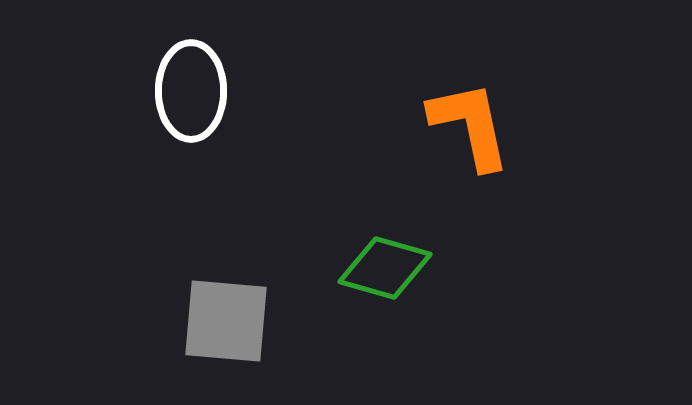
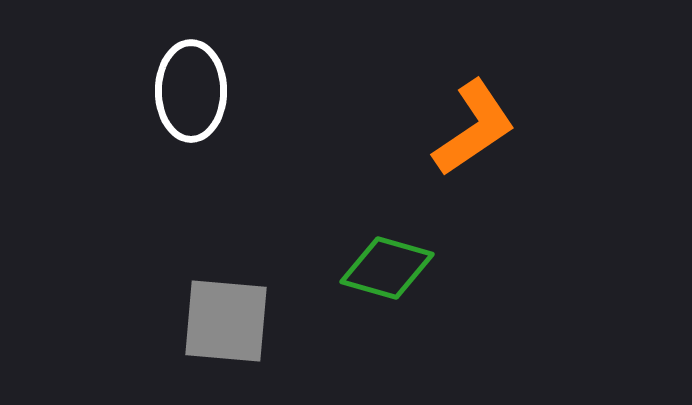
orange L-shape: moved 4 px right, 3 px down; rotated 68 degrees clockwise
green diamond: moved 2 px right
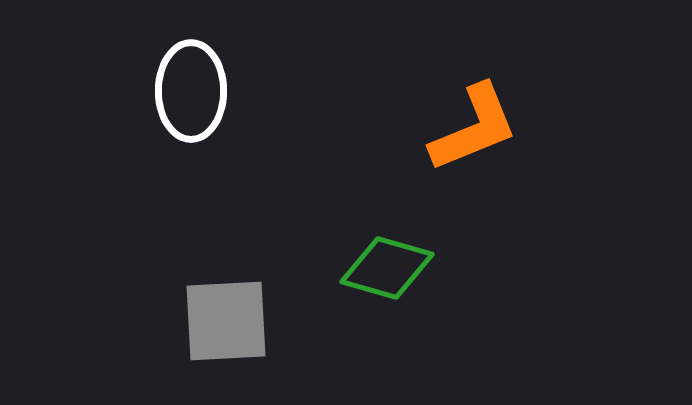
orange L-shape: rotated 12 degrees clockwise
gray square: rotated 8 degrees counterclockwise
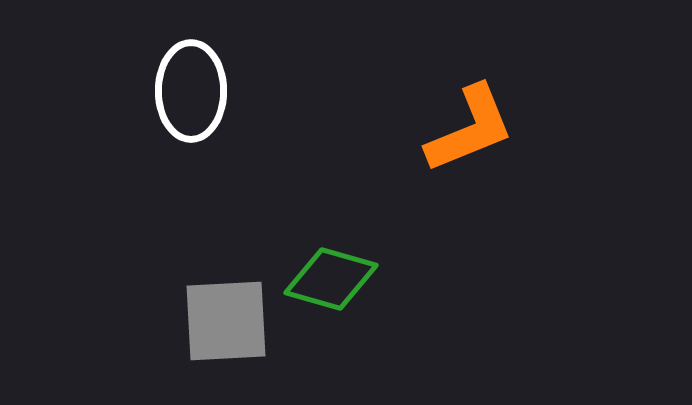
orange L-shape: moved 4 px left, 1 px down
green diamond: moved 56 px left, 11 px down
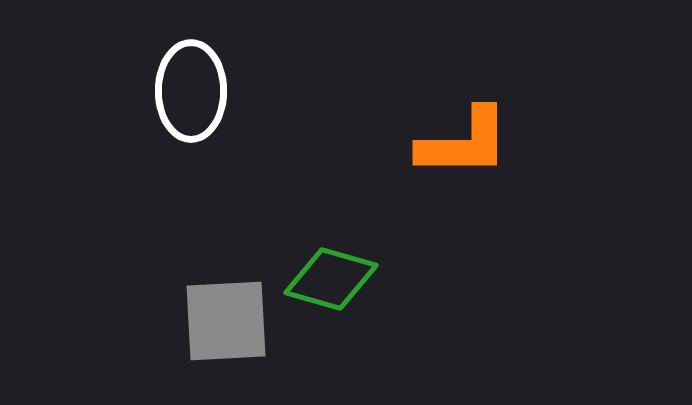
orange L-shape: moved 6 px left, 14 px down; rotated 22 degrees clockwise
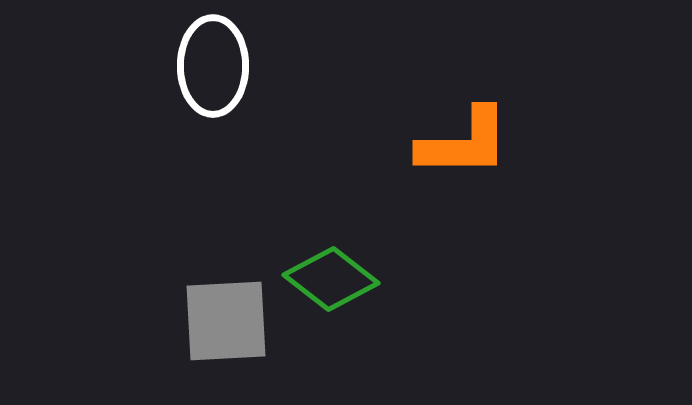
white ellipse: moved 22 px right, 25 px up
green diamond: rotated 22 degrees clockwise
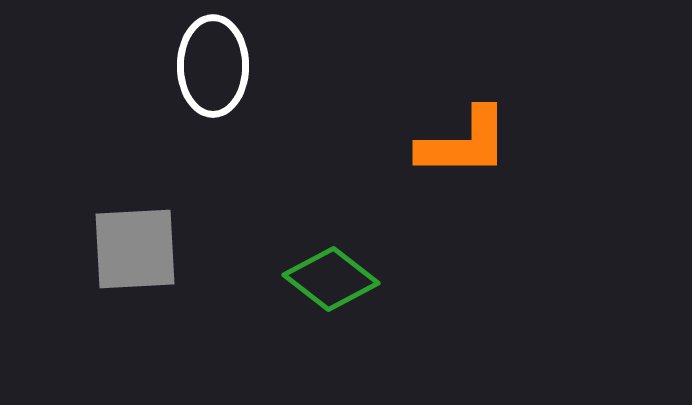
gray square: moved 91 px left, 72 px up
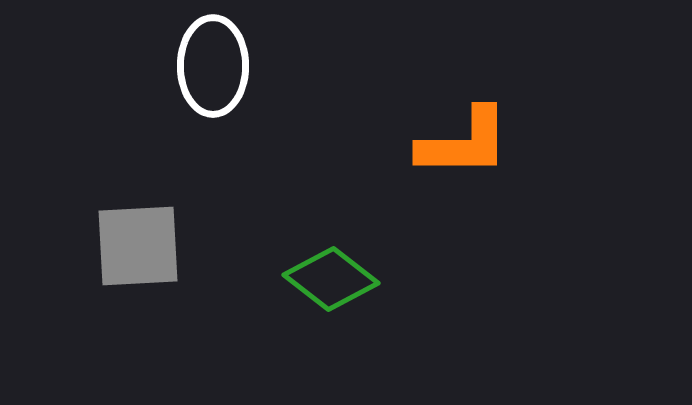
gray square: moved 3 px right, 3 px up
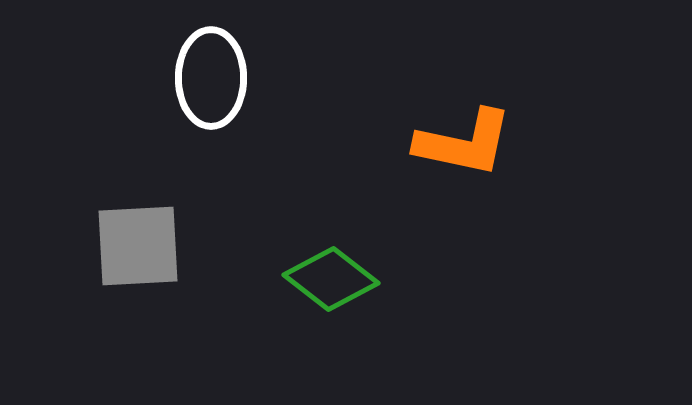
white ellipse: moved 2 px left, 12 px down
orange L-shape: rotated 12 degrees clockwise
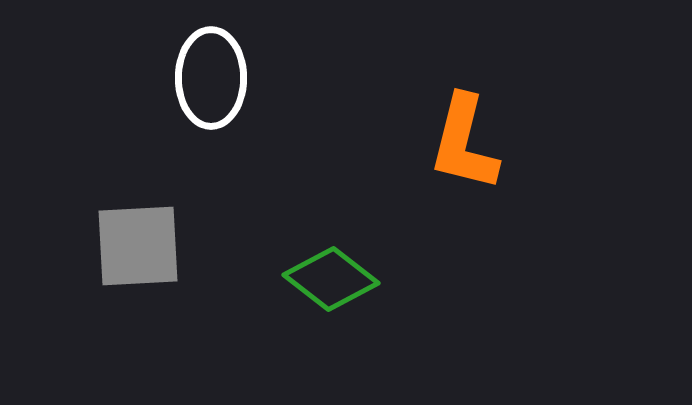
orange L-shape: rotated 92 degrees clockwise
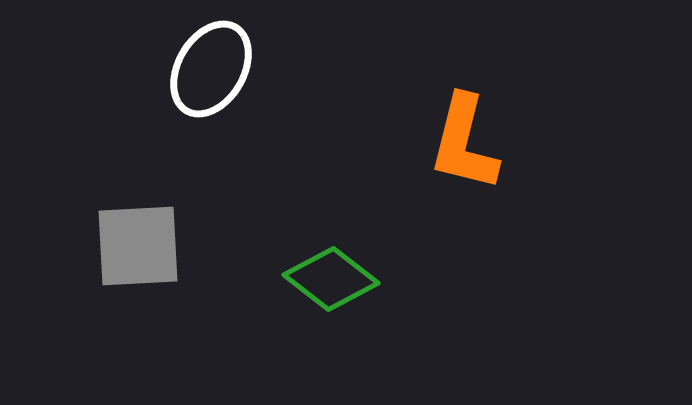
white ellipse: moved 9 px up; rotated 30 degrees clockwise
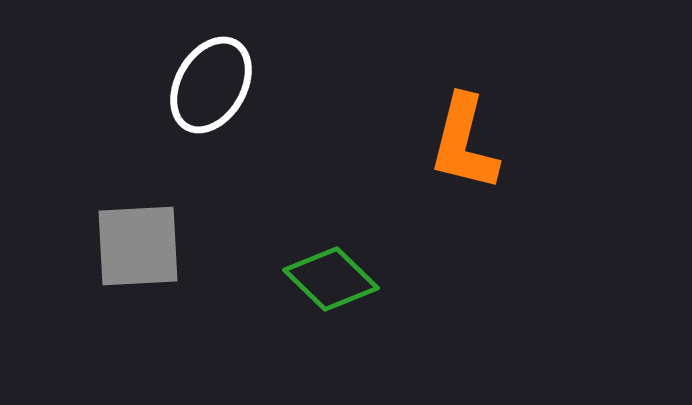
white ellipse: moved 16 px down
green diamond: rotated 6 degrees clockwise
